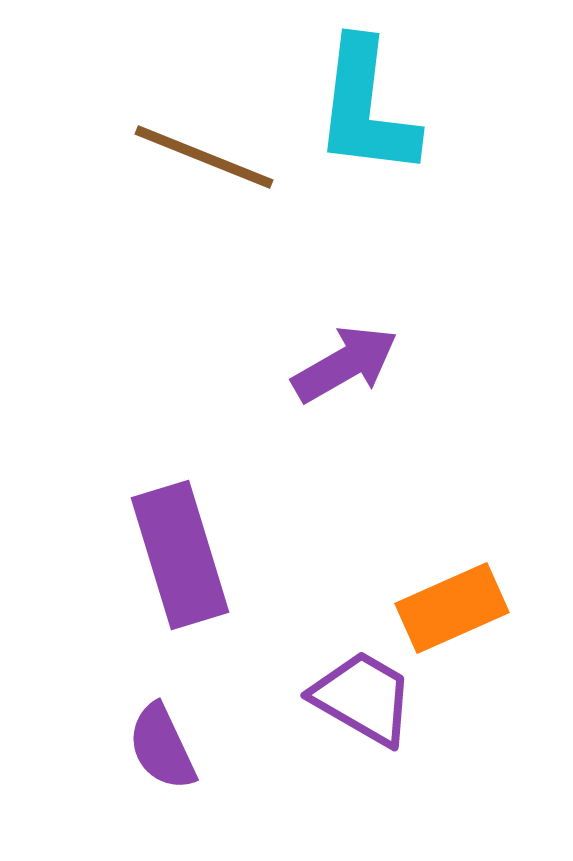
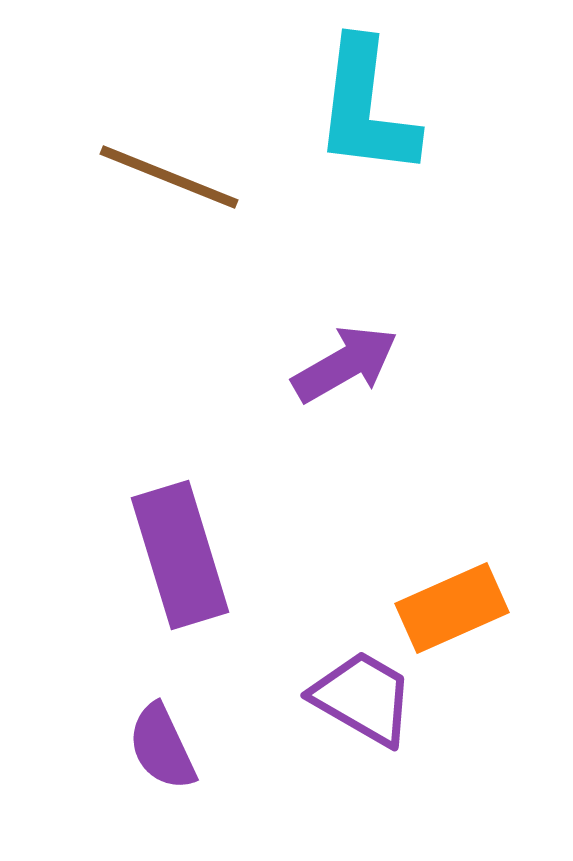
brown line: moved 35 px left, 20 px down
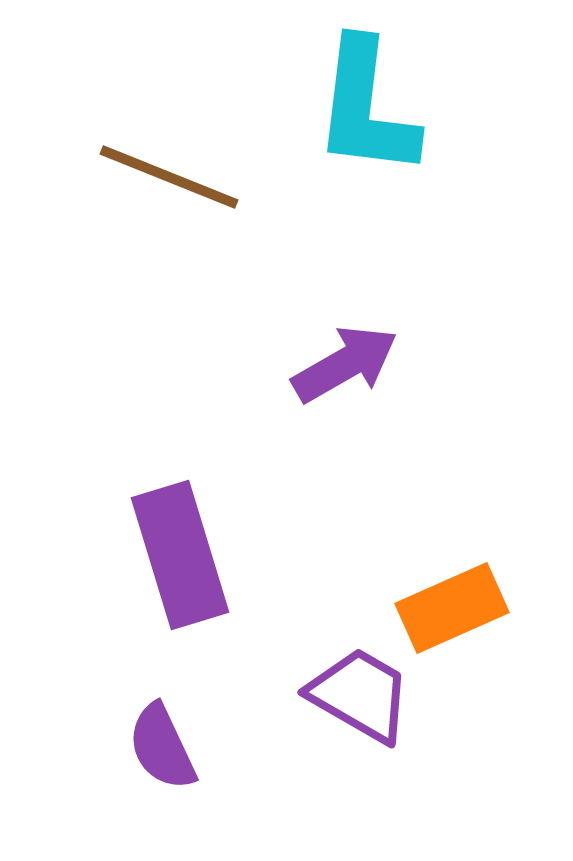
purple trapezoid: moved 3 px left, 3 px up
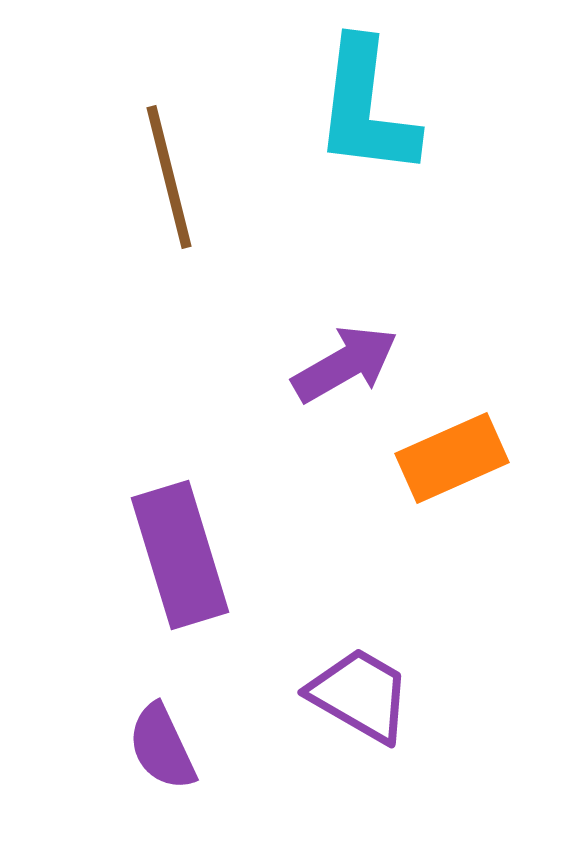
brown line: rotated 54 degrees clockwise
orange rectangle: moved 150 px up
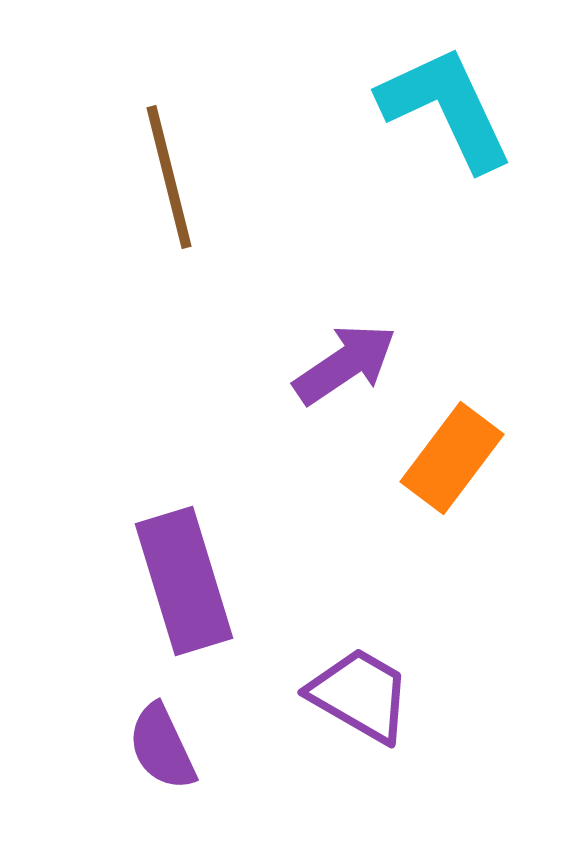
cyan L-shape: moved 80 px right; rotated 148 degrees clockwise
purple arrow: rotated 4 degrees counterclockwise
orange rectangle: rotated 29 degrees counterclockwise
purple rectangle: moved 4 px right, 26 px down
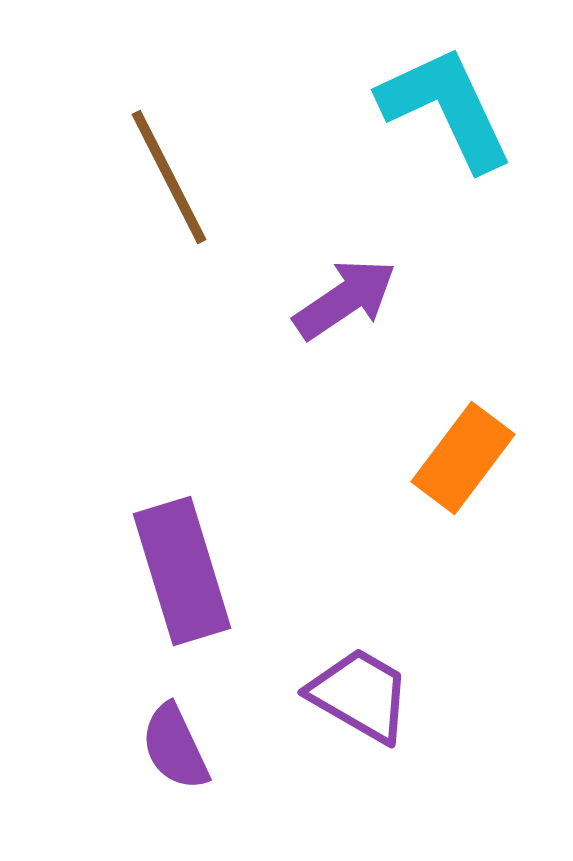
brown line: rotated 13 degrees counterclockwise
purple arrow: moved 65 px up
orange rectangle: moved 11 px right
purple rectangle: moved 2 px left, 10 px up
purple semicircle: moved 13 px right
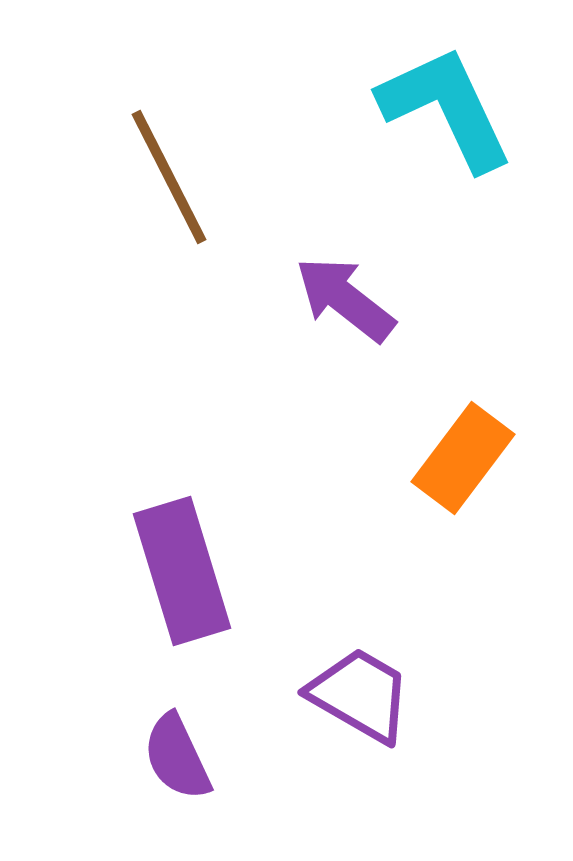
purple arrow: rotated 108 degrees counterclockwise
purple semicircle: moved 2 px right, 10 px down
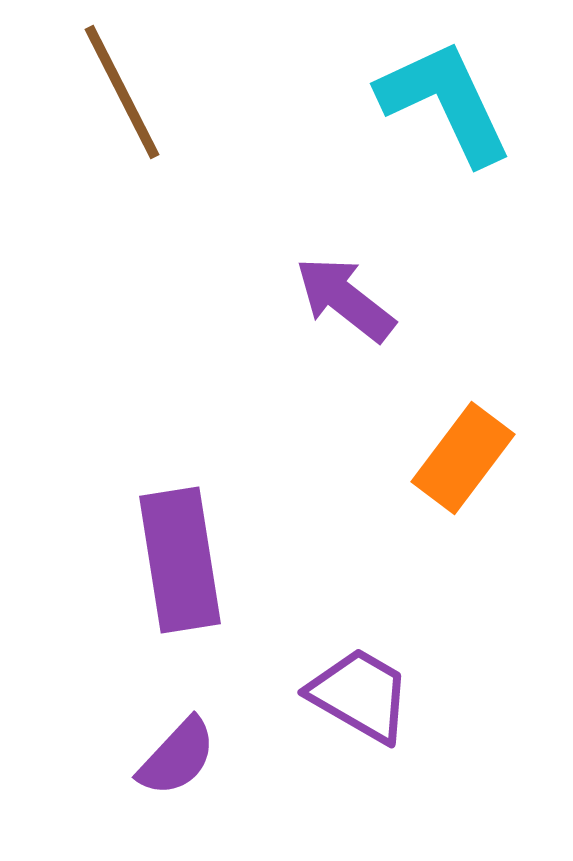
cyan L-shape: moved 1 px left, 6 px up
brown line: moved 47 px left, 85 px up
purple rectangle: moved 2 px left, 11 px up; rotated 8 degrees clockwise
purple semicircle: rotated 112 degrees counterclockwise
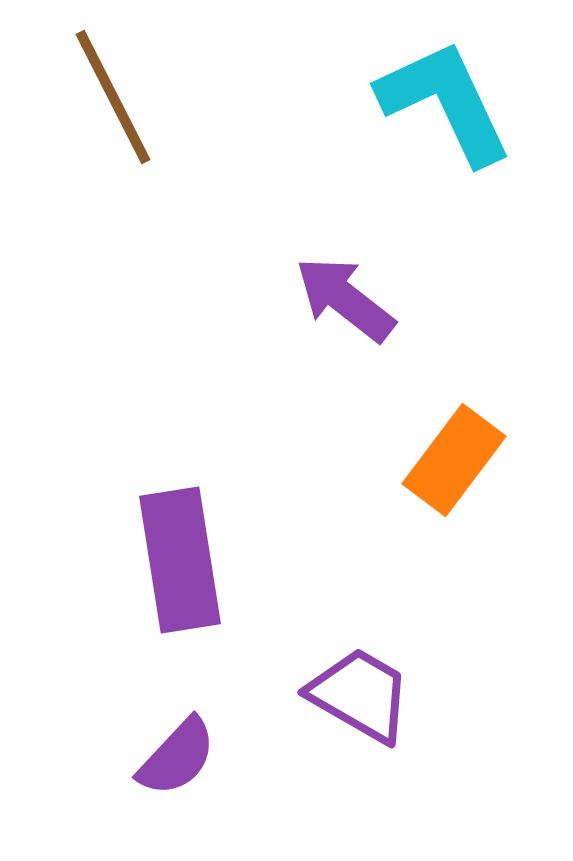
brown line: moved 9 px left, 5 px down
orange rectangle: moved 9 px left, 2 px down
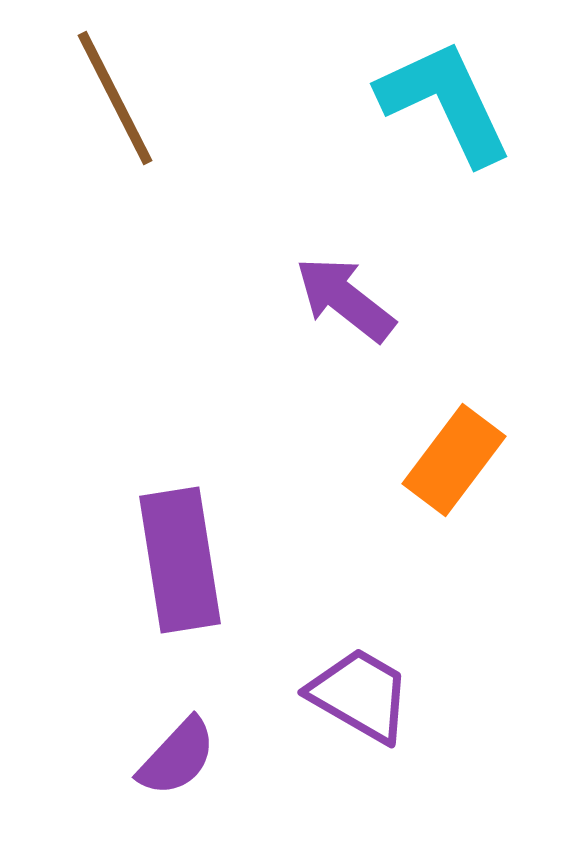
brown line: moved 2 px right, 1 px down
